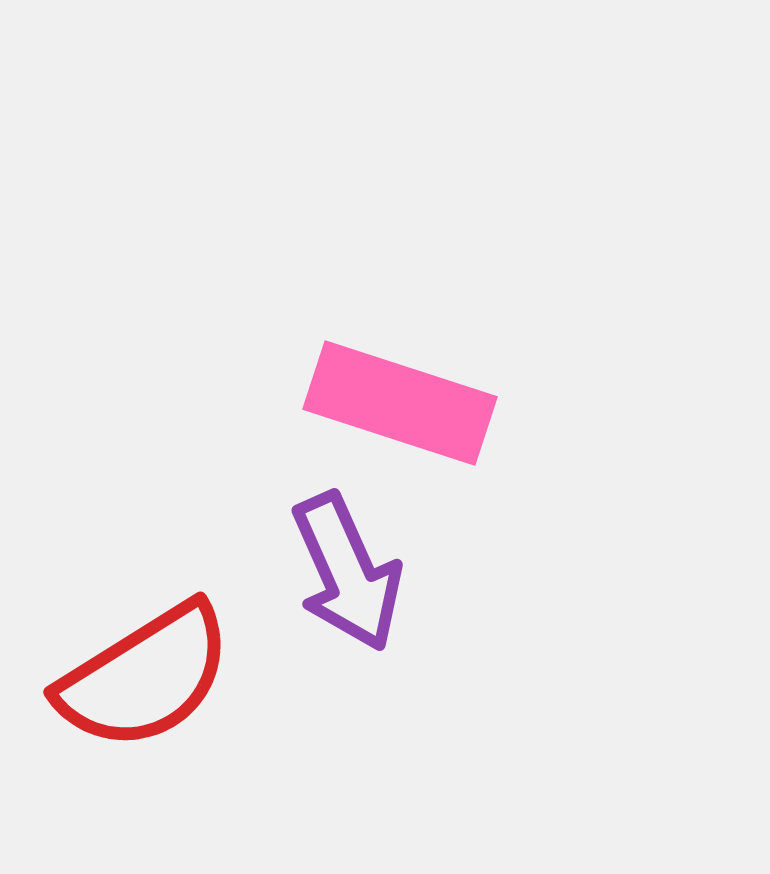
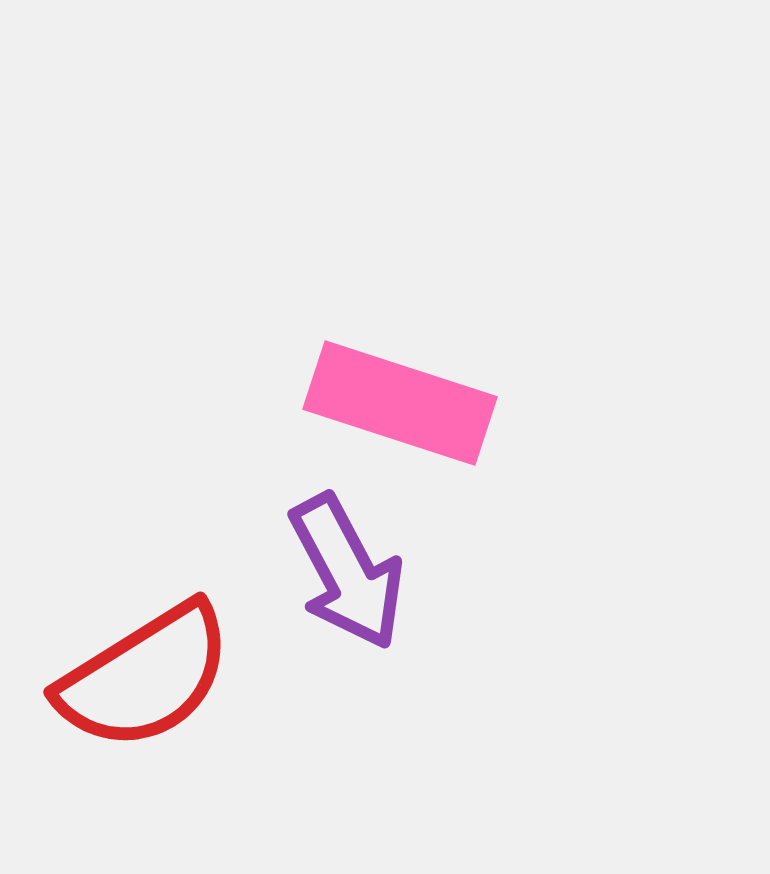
purple arrow: rotated 4 degrees counterclockwise
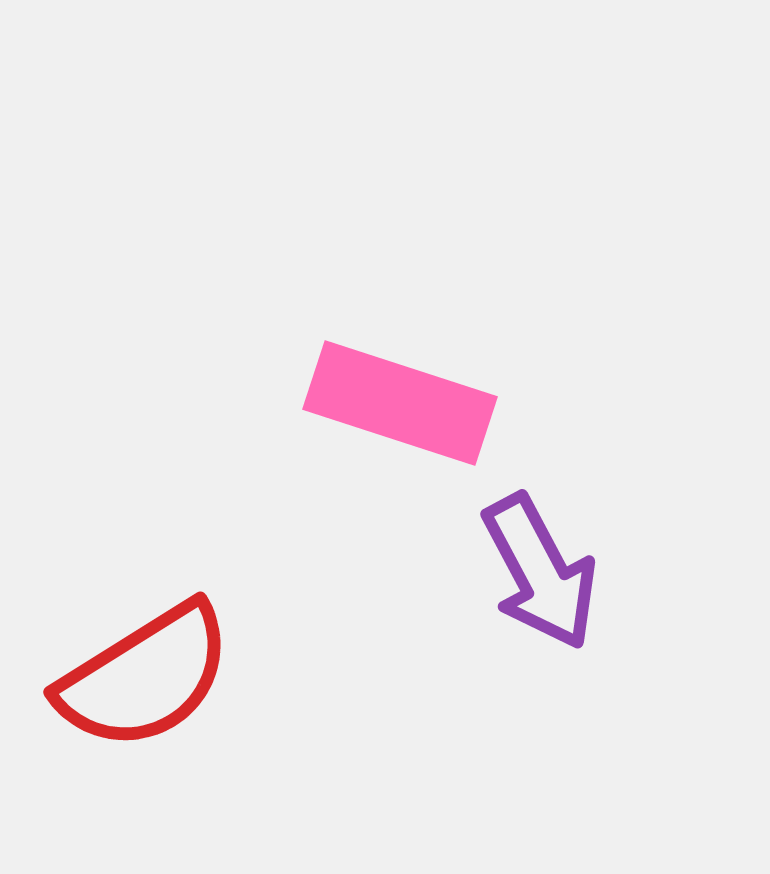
purple arrow: moved 193 px right
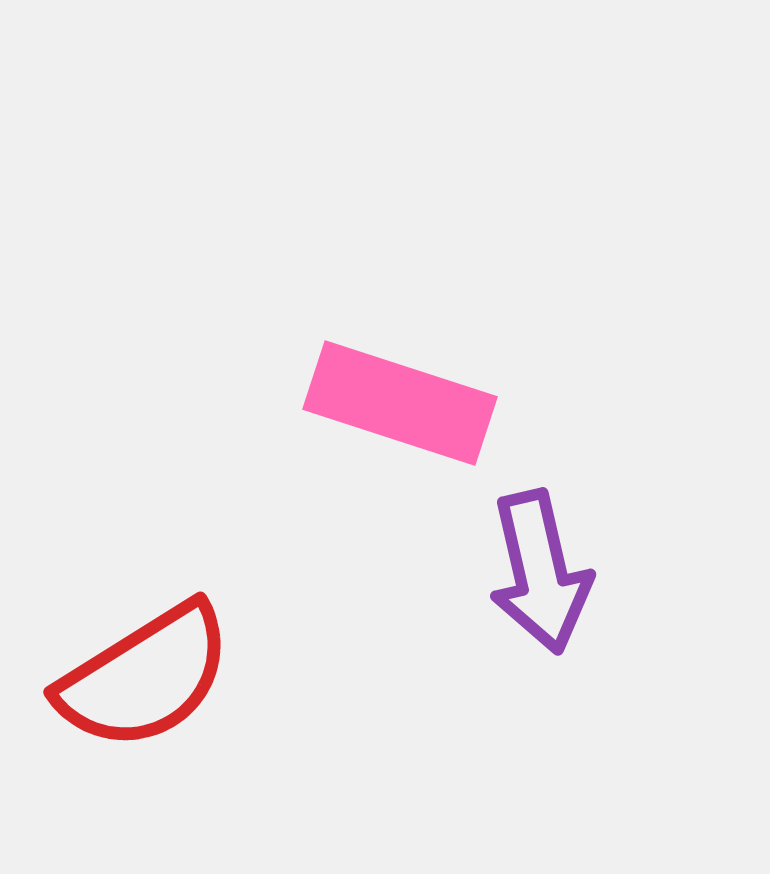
purple arrow: rotated 15 degrees clockwise
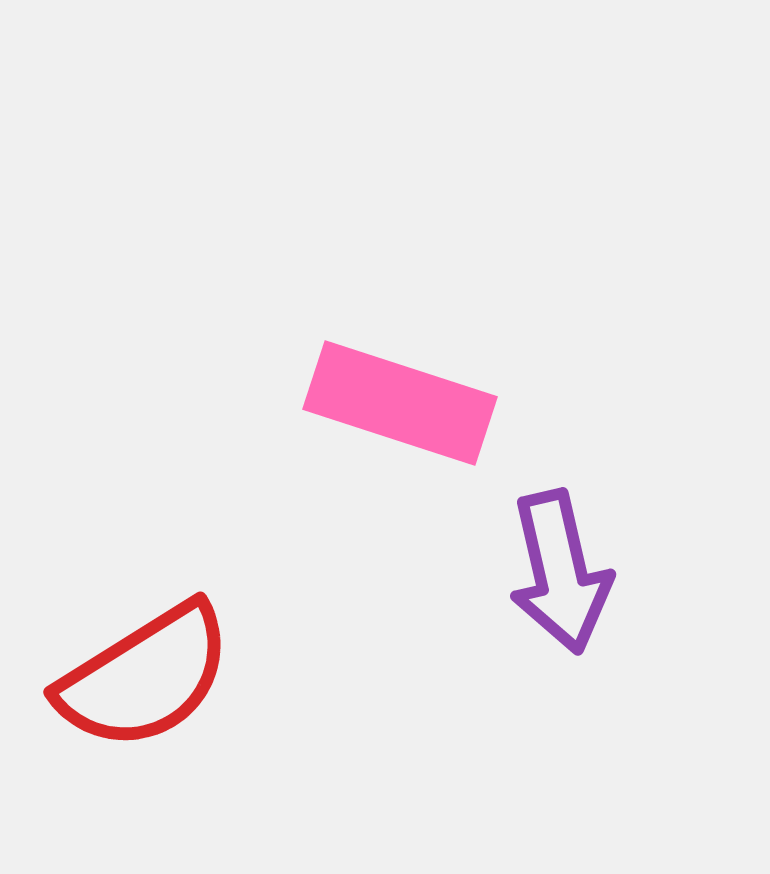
purple arrow: moved 20 px right
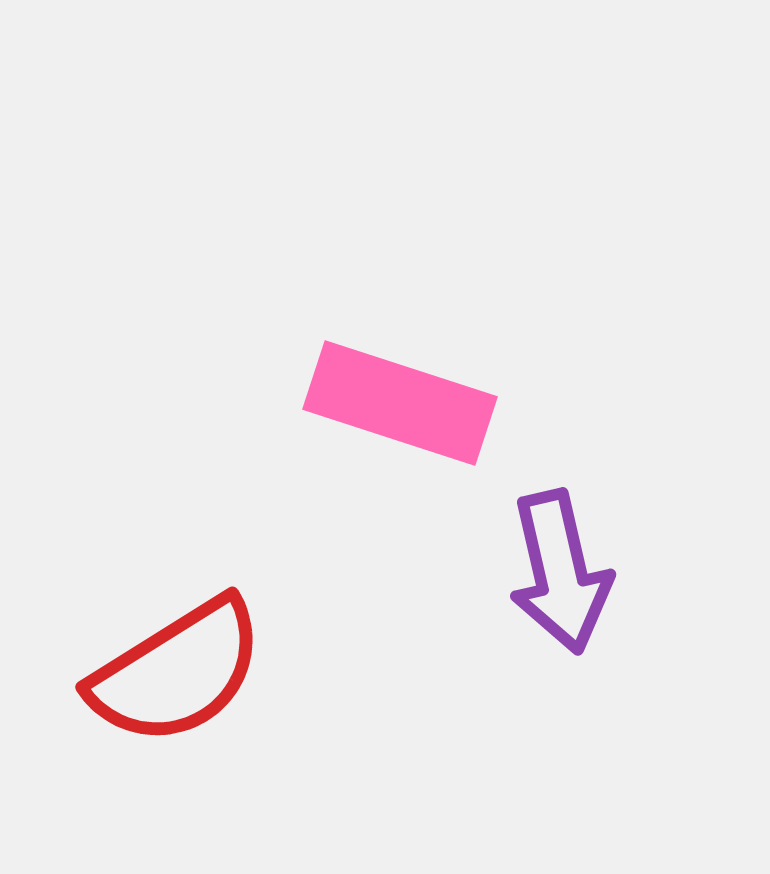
red semicircle: moved 32 px right, 5 px up
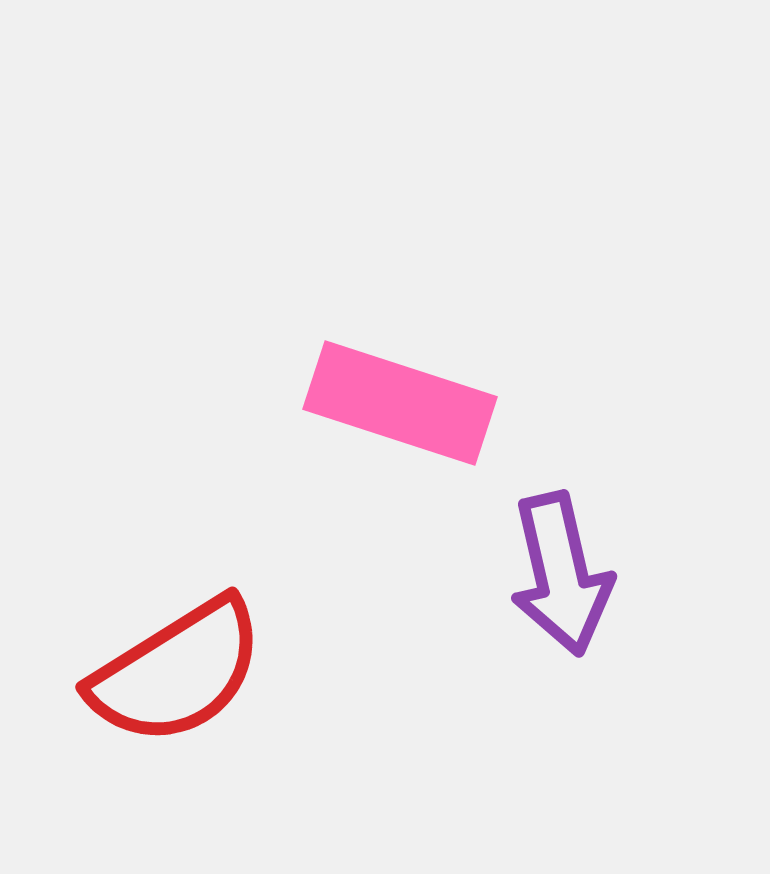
purple arrow: moved 1 px right, 2 px down
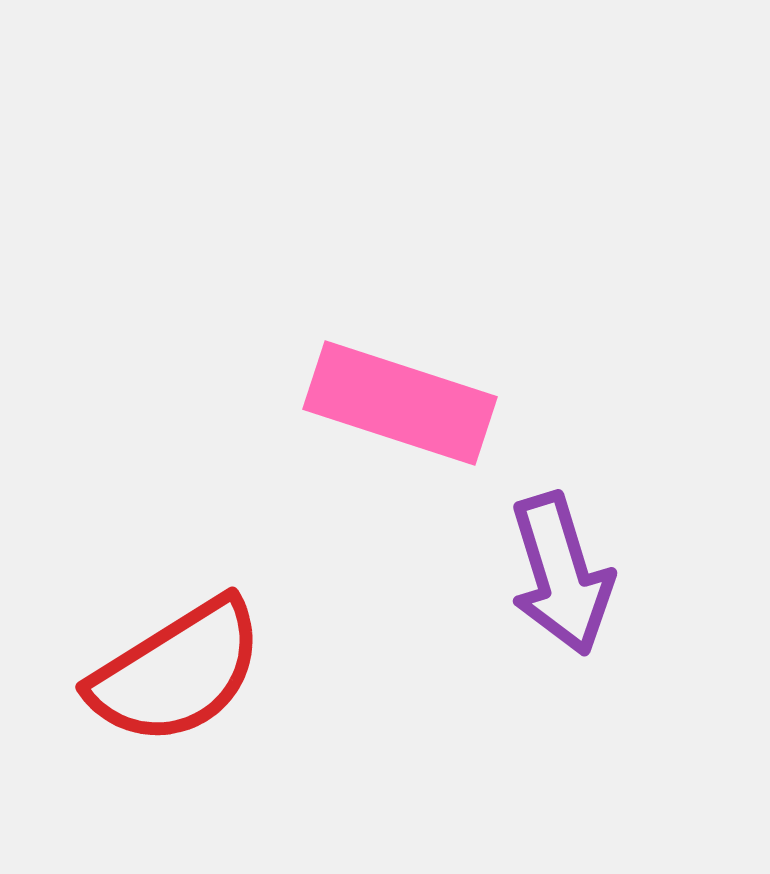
purple arrow: rotated 4 degrees counterclockwise
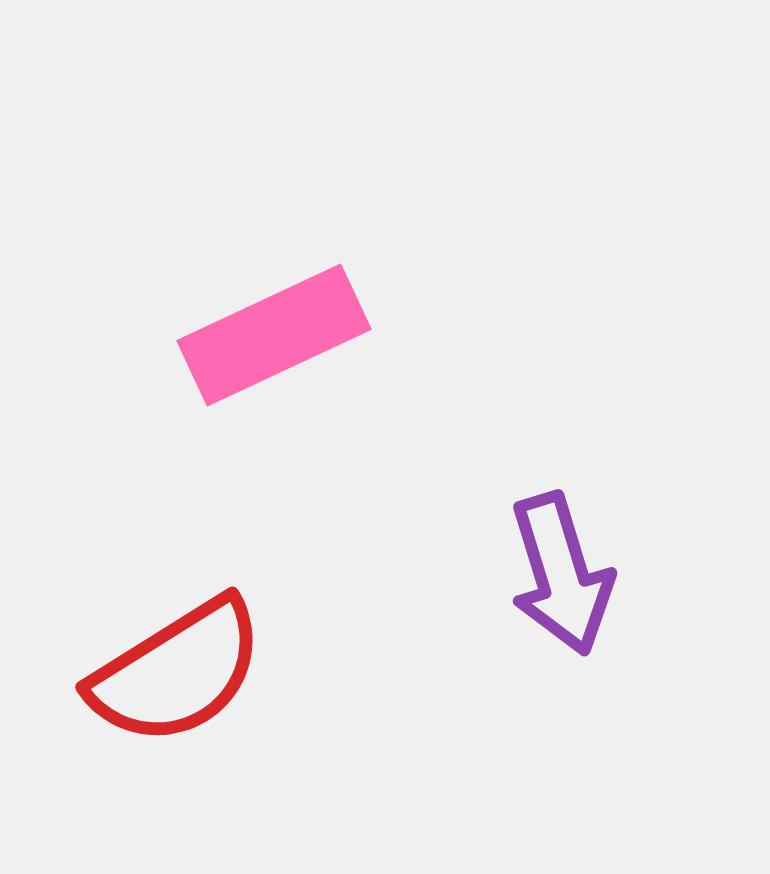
pink rectangle: moved 126 px left, 68 px up; rotated 43 degrees counterclockwise
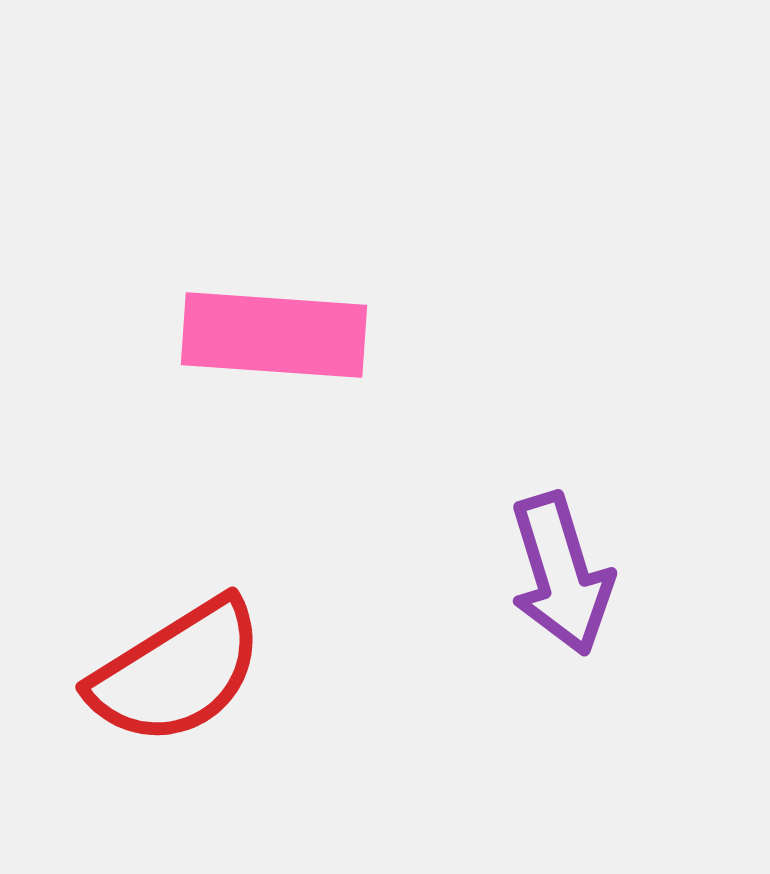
pink rectangle: rotated 29 degrees clockwise
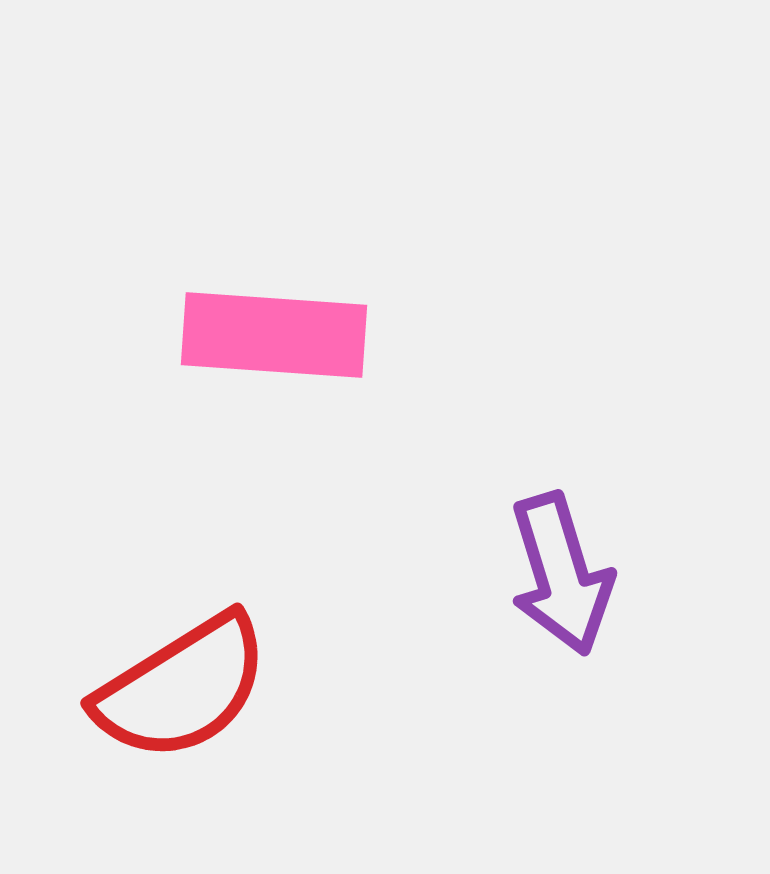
red semicircle: moved 5 px right, 16 px down
